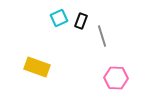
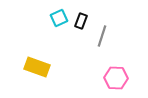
gray line: rotated 35 degrees clockwise
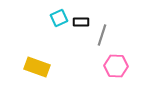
black rectangle: moved 1 px down; rotated 70 degrees clockwise
gray line: moved 1 px up
pink hexagon: moved 12 px up
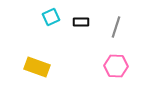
cyan square: moved 8 px left, 1 px up
gray line: moved 14 px right, 8 px up
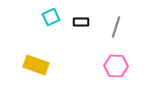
yellow rectangle: moved 1 px left, 2 px up
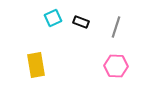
cyan square: moved 2 px right, 1 px down
black rectangle: rotated 21 degrees clockwise
yellow rectangle: rotated 60 degrees clockwise
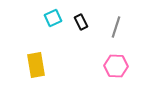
black rectangle: rotated 42 degrees clockwise
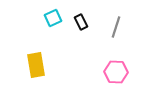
pink hexagon: moved 6 px down
